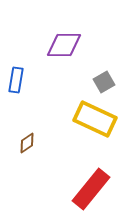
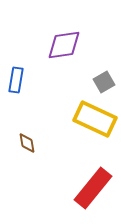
purple diamond: rotated 9 degrees counterclockwise
brown diamond: rotated 65 degrees counterclockwise
red rectangle: moved 2 px right, 1 px up
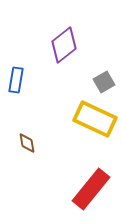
purple diamond: rotated 30 degrees counterclockwise
red rectangle: moved 2 px left, 1 px down
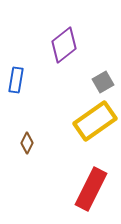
gray square: moved 1 px left
yellow rectangle: moved 2 px down; rotated 60 degrees counterclockwise
brown diamond: rotated 35 degrees clockwise
red rectangle: rotated 12 degrees counterclockwise
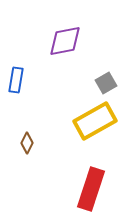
purple diamond: moved 1 px right, 4 px up; rotated 27 degrees clockwise
gray square: moved 3 px right, 1 px down
yellow rectangle: rotated 6 degrees clockwise
red rectangle: rotated 9 degrees counterclockwise
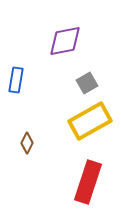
gray square: moved 19 px left
yellow rectangle: moved 5 px left
red rectangle: moved 3 px left, 7 px up
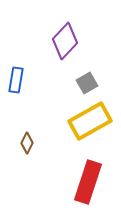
purple diamond: rotated 36 degrees counterclockwise
